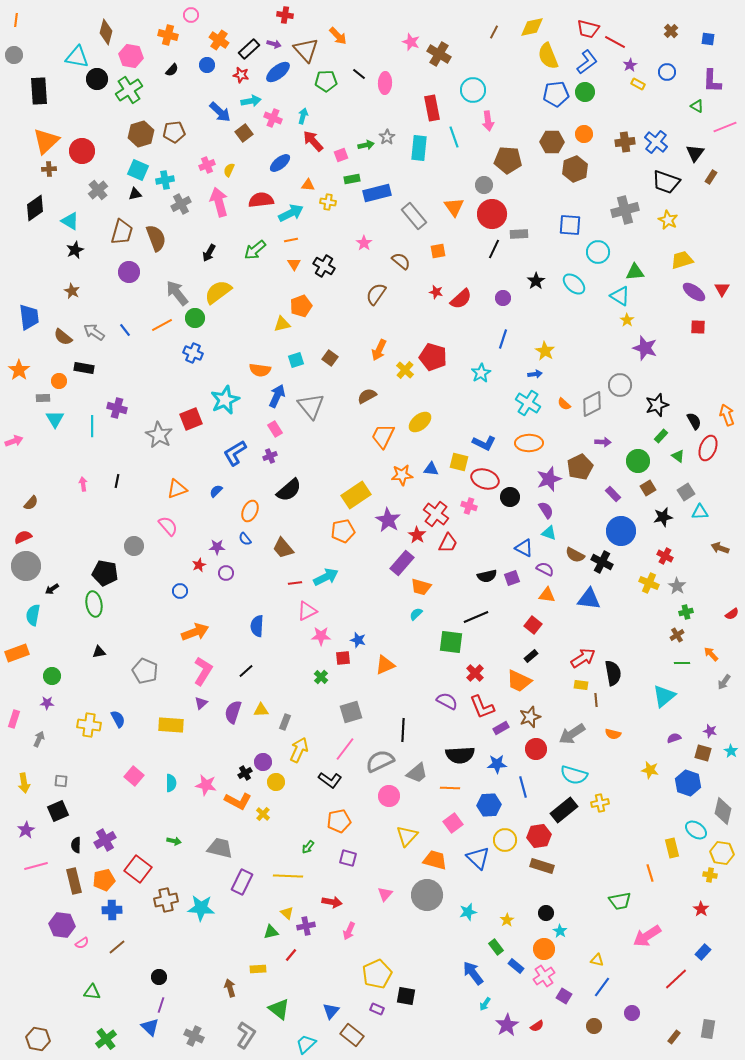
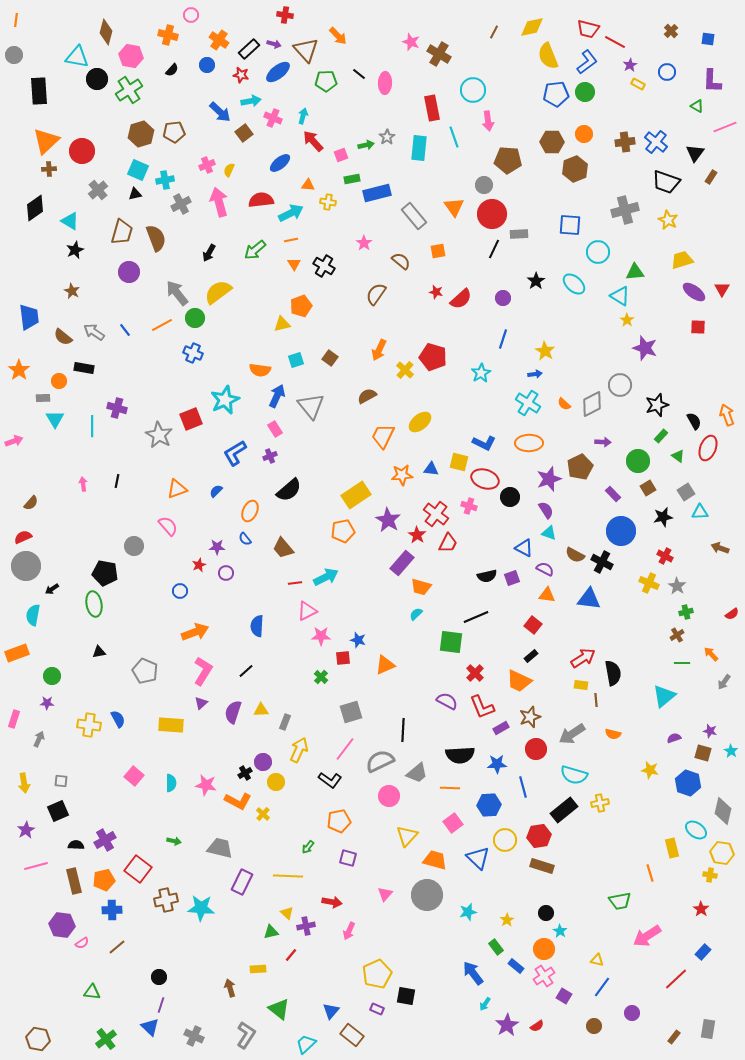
black semicircle at (76, 845): rotated 91 degrees clockwise
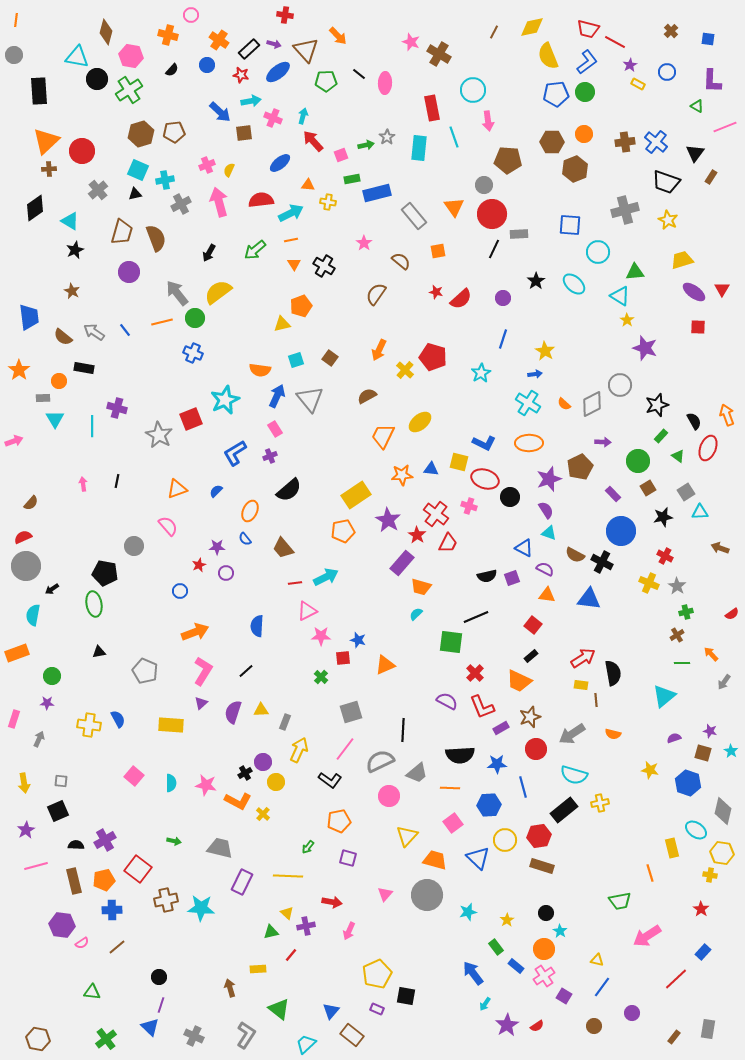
brown square at (244, 133): rotated 30 degrees clockwise
orange line at (162, 325): moved 3 px up; rotated 15 degrees clockwise
gray triangle at (311, 406): moved 1 px left, 7 px up
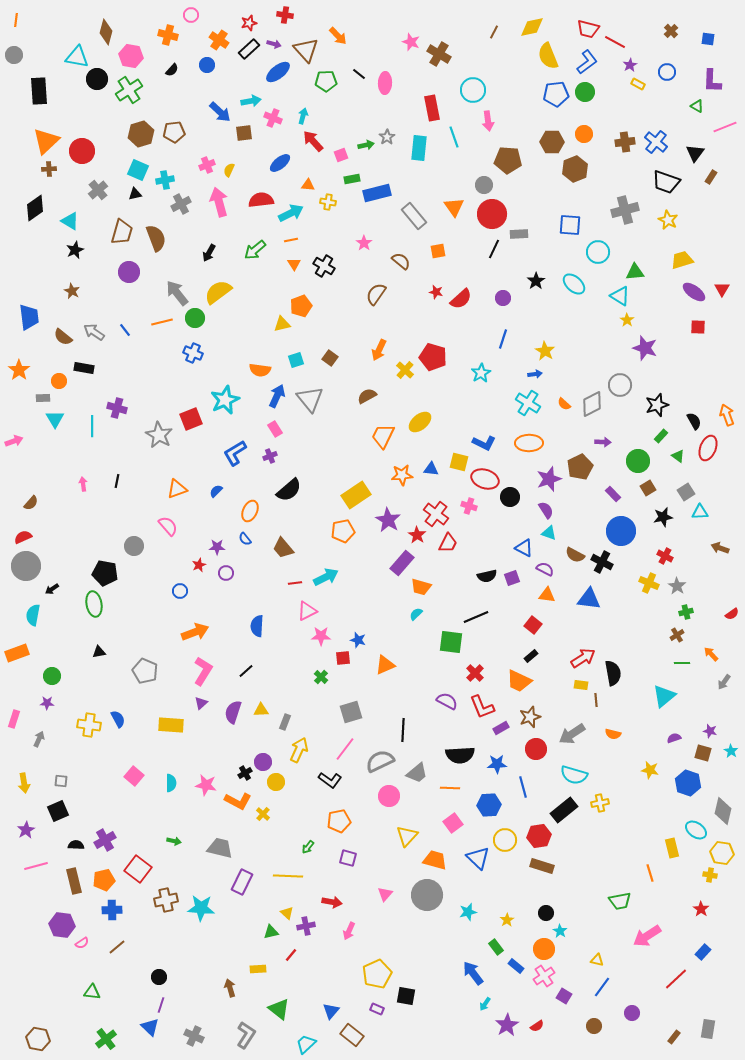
red star at (241, 75): moved 8 px right, 52 px up; rotated 28 degrees counterclockwise
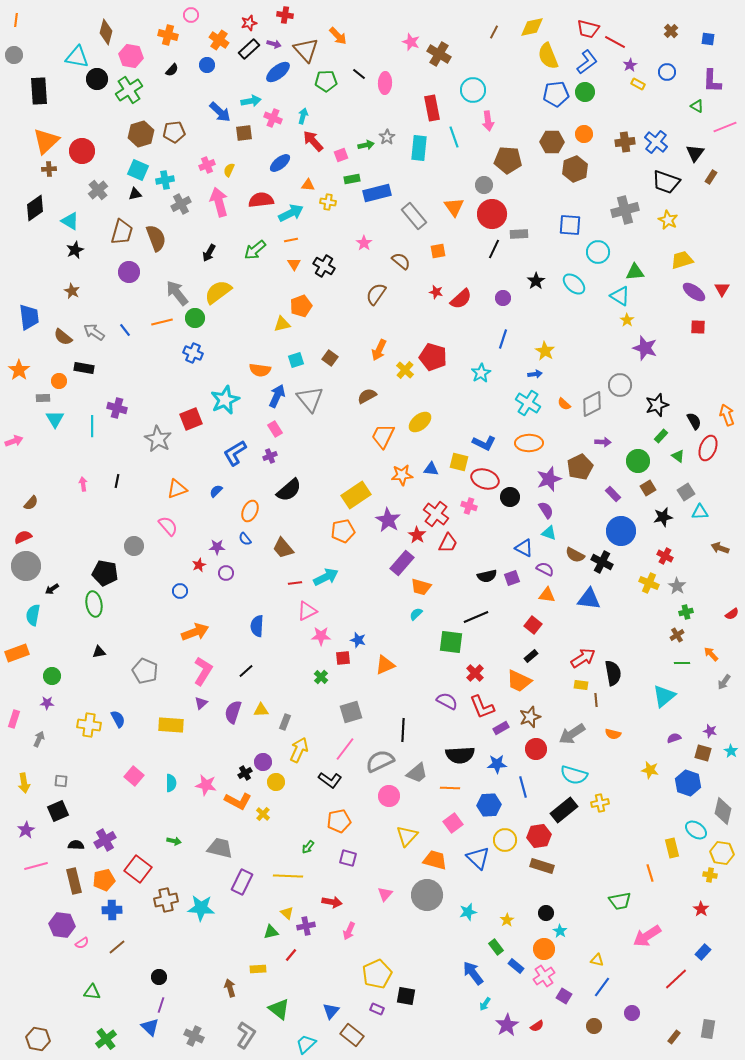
gray star at (159, 435): moved 1 px left, 4 px down
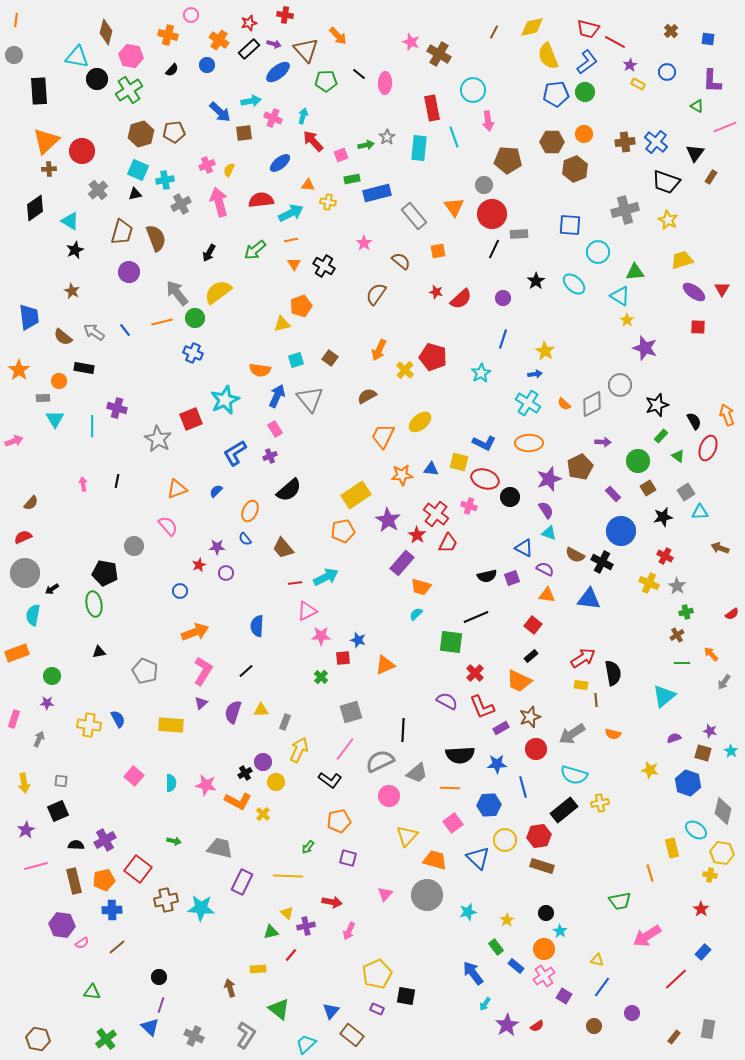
gray circle at (26, 566): moved 1 px left, 7 px down
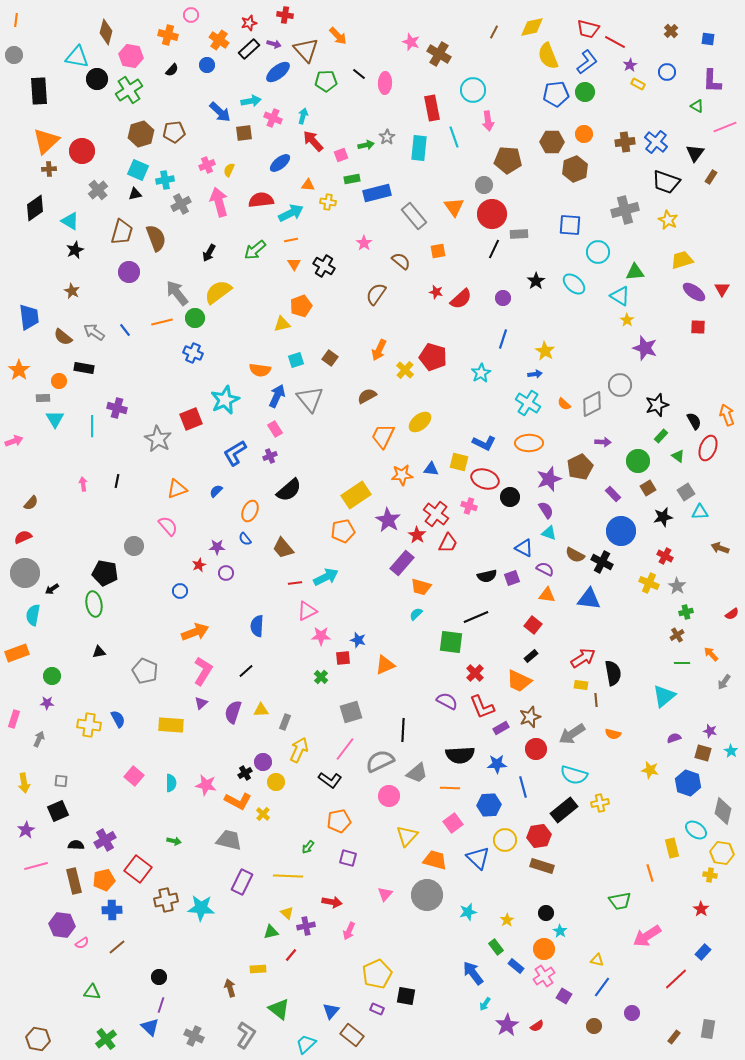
gray trapezoid at (220, 848): moved 9 px right, 8 px up
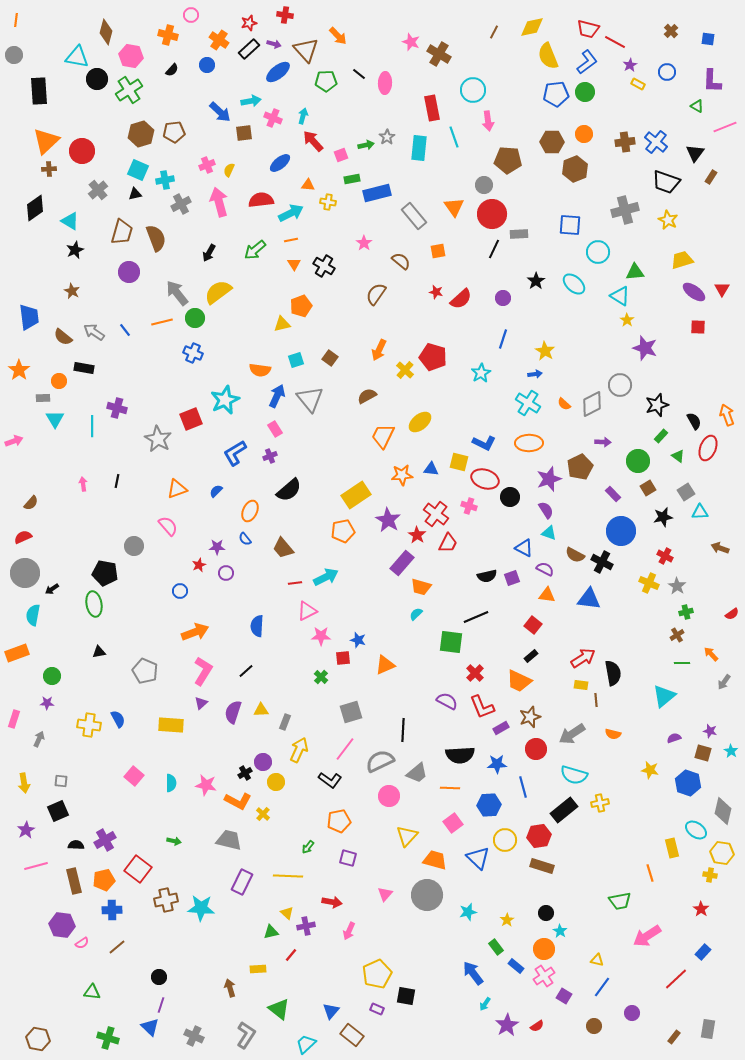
green cross at (106, 1039): moved 2 px right, 1 px up; rotated 35 degrees counterclockwise
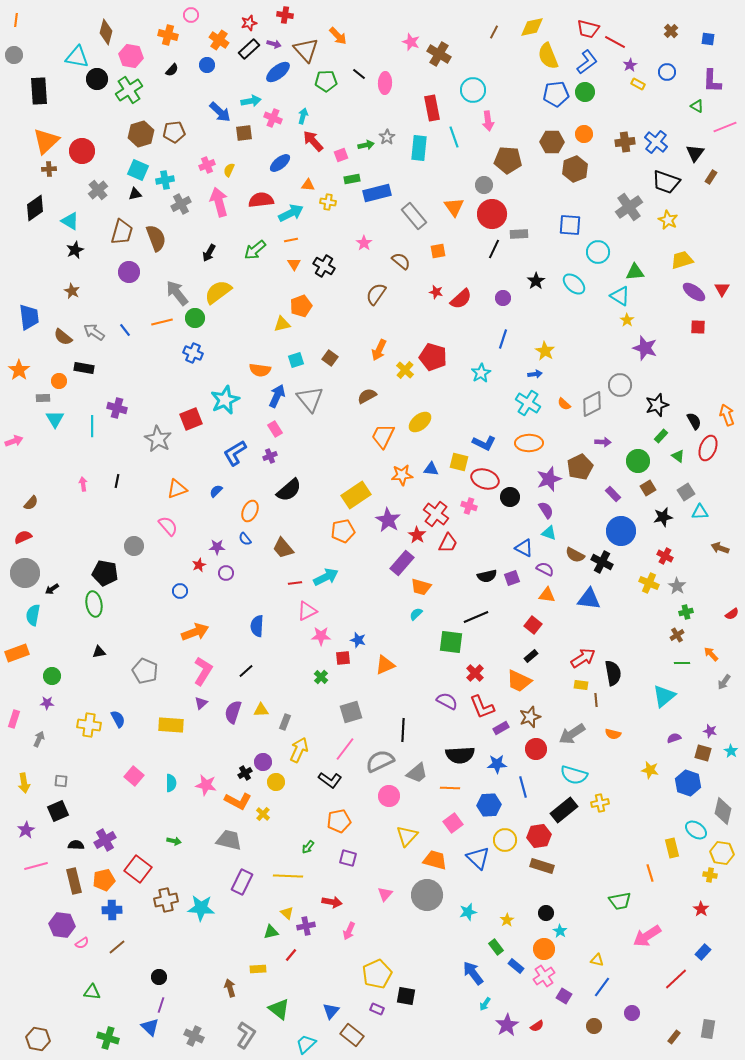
gray cross at (625, 210): moved 4 px right, 3 px up; rotated 20 degrees counterclockwise
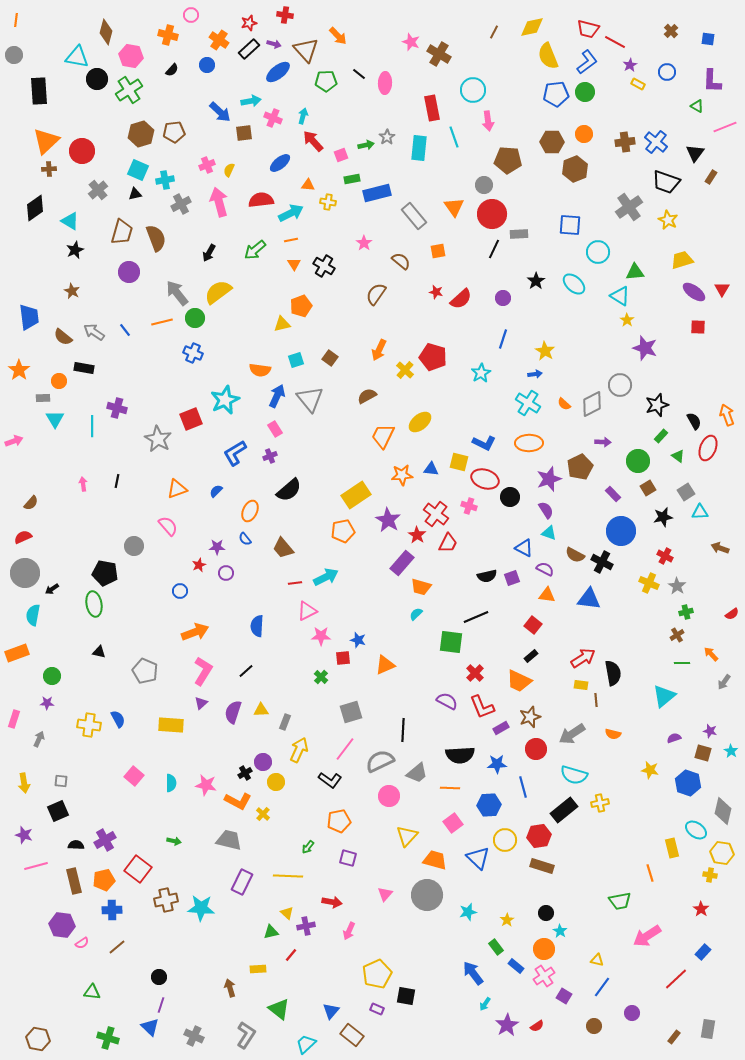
black triangle at (99, 652): rotated 24 degrees clockwise
purple star at (26, 830): moved 2 px left, 5 px down; rotated 24 degrees counterclockwise
